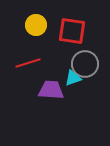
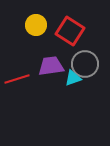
red square: moved 2 px left; rotated 24 degrees clockwise
red line: moved 11 px left, 16 px down
purple trapezoid: moved 24 px up; rotated 12 degrees counterclockwise
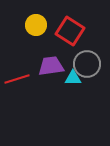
gray circle: moved 2 px right
cyan triangle: rotated 18 degrees clockwise
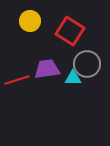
yellow circle: moved 6 px left, 4 px up
purple trapezoid: moved 4 px left, 3 px down
red line: moved 1 px down
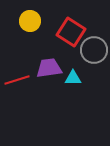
red square: moved 1 px right, 1 px down
gray circle: moved 7 px right, 14 px up
purple trapezoid: moved 2 px right, 1 px up
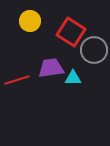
purple trapezoid: moved 2 px right
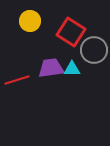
cyan triangle: moved 1 px left, 9 px up
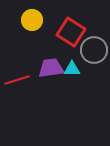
yellow circle: moved 2 px right, 1 px up
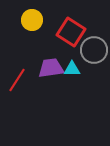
red line: rotated 40 degrees counterclockwise
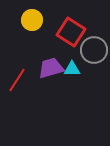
purple trapezoid: rotated 8 degrees counterclockwise
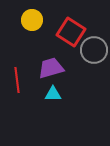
cyan triangle: moved 19 px left, 25 px down
red line: rotated 40 degrees counterclockwise
